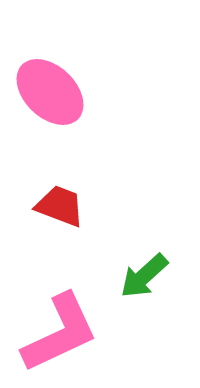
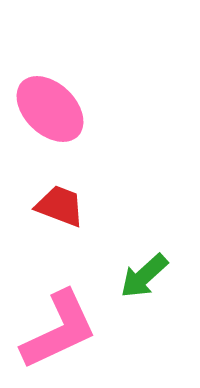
pink ellipse: moved 17 px down
pink L-shape: moved 1 px left, 3 px up
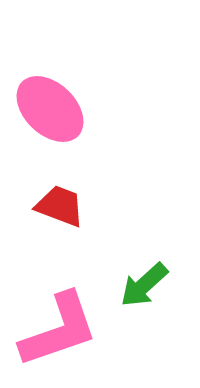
green arrow: moved 9 px down
pink L-shape: rotated 6 degrees clockwise
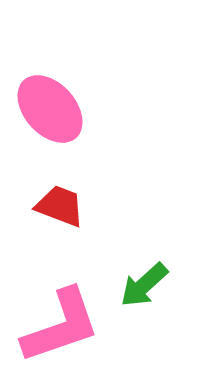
pink ellipse: rotated 4 degrees clockwise
pink L-shape: moved 2 px right, 4 px up
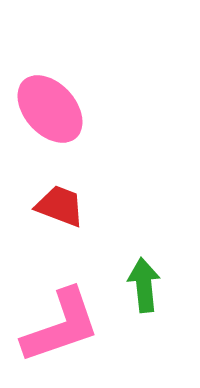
green arrow: rotated 126 degrees clockwise
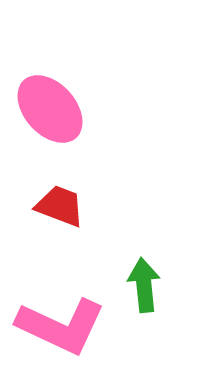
pink L-shape: rotated 44 degrees clockwise
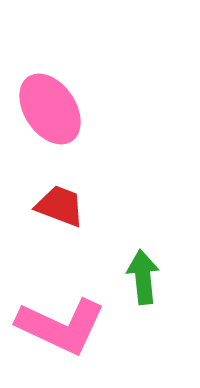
pink ellipse: rotated 8 degrees clockwise
green arrow: moved 1 px left, 8 px up
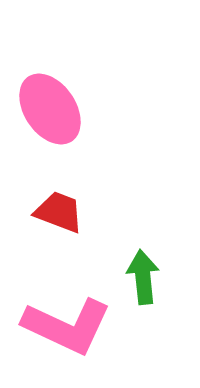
red trapezoid: moved 1 px left, 6 px down
pink L-shape: moved 6 px right
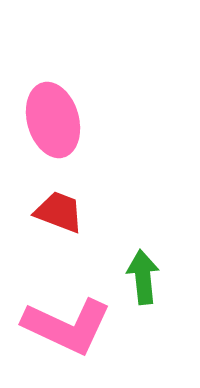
pink ellipse: moved 3 px right, 11 px down; rotated 18 degrees clockwise
